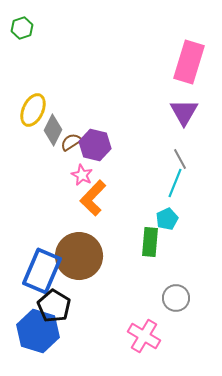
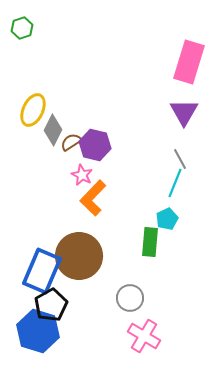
gray circle: moved 46 px left
black pentagon: moved 3 px left, 1 px up; rotated 12 degrees clockwise
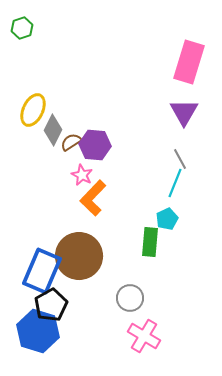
purple hexagon: rotated 8 degrees counterclockwise
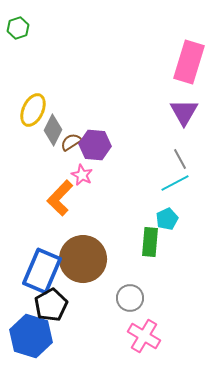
green hexagon: moved 4 px left
cyan line: rotated 40 degrees clockwise
orange L-shape: moved 33 px left
brown circle: moved 4 px right, 3 px down
blue hexagon: moved 7 px left, 5 px down
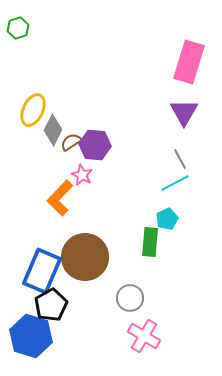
brown circle: moved 2 px right, 2 px up
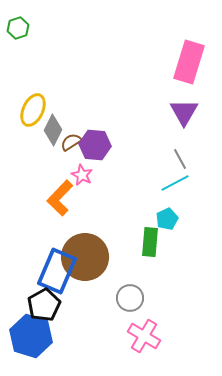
blue rectangle: moved 15 px right
black pentagon: moved 7 px left
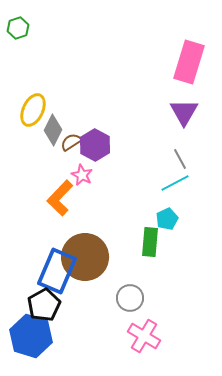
purple hexagon: rotated 24 degrees clockwise
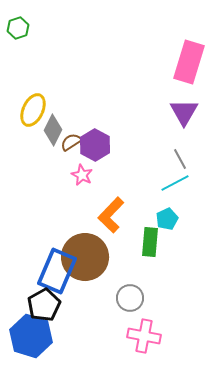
orange L-shape: moved 51 px right, 17 px down
pink cross: rotated 20 degrees counterclockwise
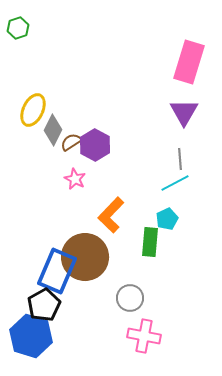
gray line: rotated 25 degrees clockwise
pink star: moved 7 px left, 4 px down
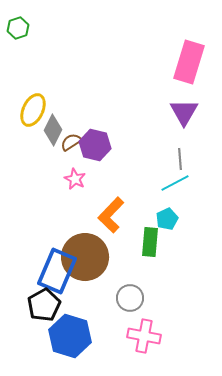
purple hexagon: rotated 16 degrees counterclockwise
blue hexagon: moved 39 px right
